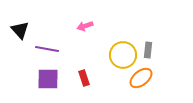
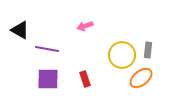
black triangle: rotated 18 degrees counterclockwise
yellow circle: moved 1 px left
red rectangle: moved 1 px right, 1 px down
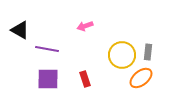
gray rectangle: moved 2 px down
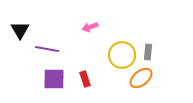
pink arrow: moved 5 px right, 1 px down
black triangle: rotated 30 degrees clockwise
purple square: moved 6 px right
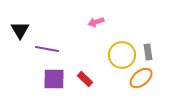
pink arrow: moved 6 px right, 5 px up
gray rectangle: rotated 14 degrees counterclockwise
red rectangle: rotated 28 degrees counterclockwise
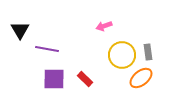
pink arrow: moved 8 px right, 4 px down
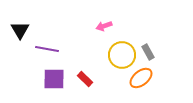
gray rectangle: rotated 21 degrees counterclockwise
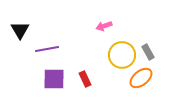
purple line: rotated 20 degrees counterclockwise
red rectangle: rotated 21 degrees clockwise
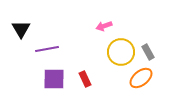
black triangle: moved 1 px right, 1 px up
yellow circle: moved 1 px left, 3 px up
